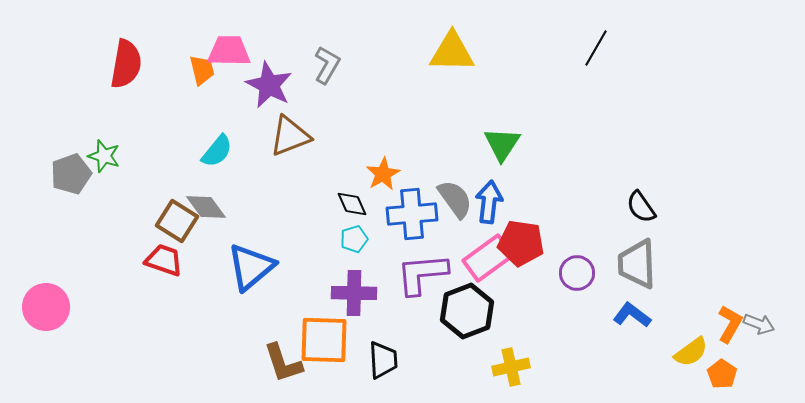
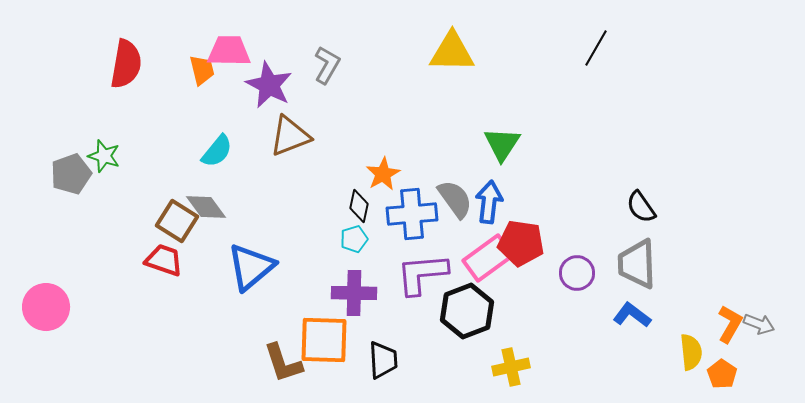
black diamond: moved 7 px right, 2 px down; rotated 36 degrees clockwise
yellow semicircle: rotated 60 degrees counterclockwise
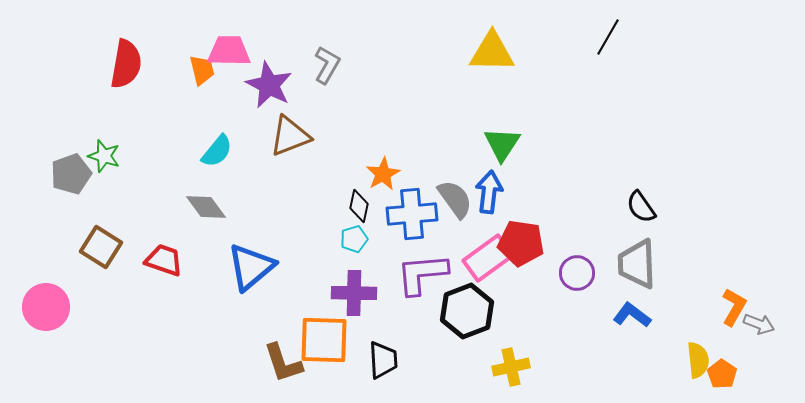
black line: moved 12 px right, 11 px up
yellow triangle: moved 40 px right
blue arrow: moved 10 px up
brown square: moved 76 px left, 26 px down
orange L-shape: moved 4 px right, 17 px up
yellow semicircle: moved 7 px right, 8 px down
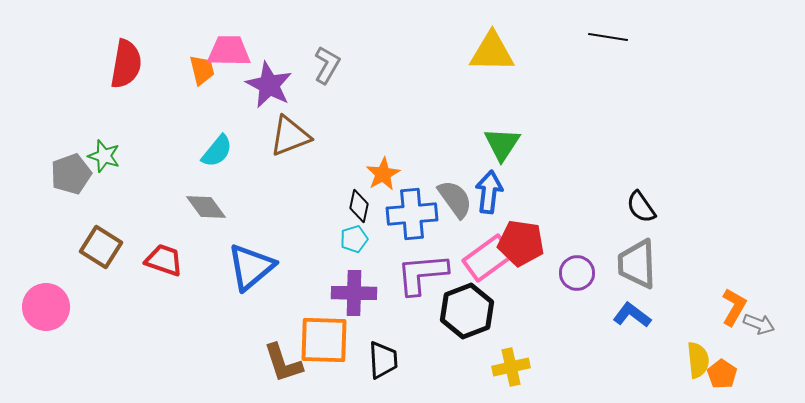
black line: rotated 69 degrees clockwise
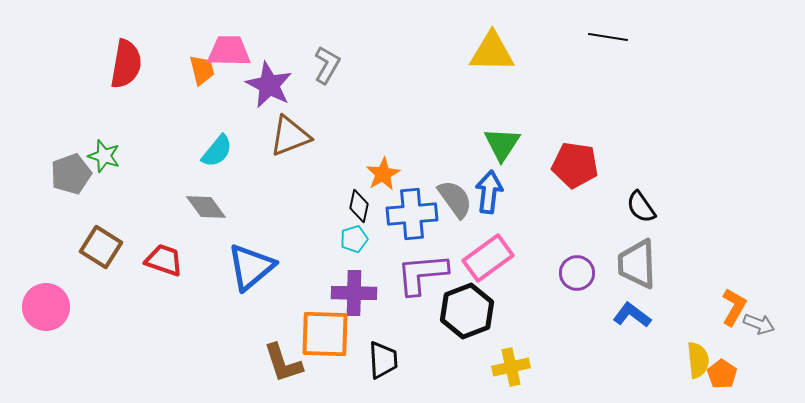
red pentagon: moved 54 px right, 78 px up
orange square: moved 1 px right, 6 px up
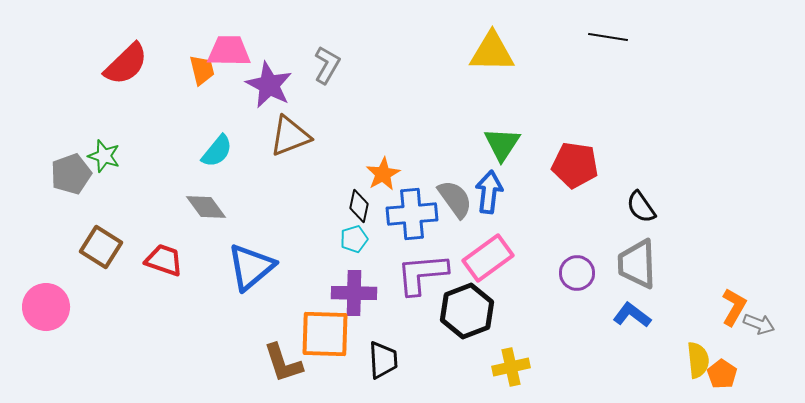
red semicircle: rotated 36 degrees clockwise
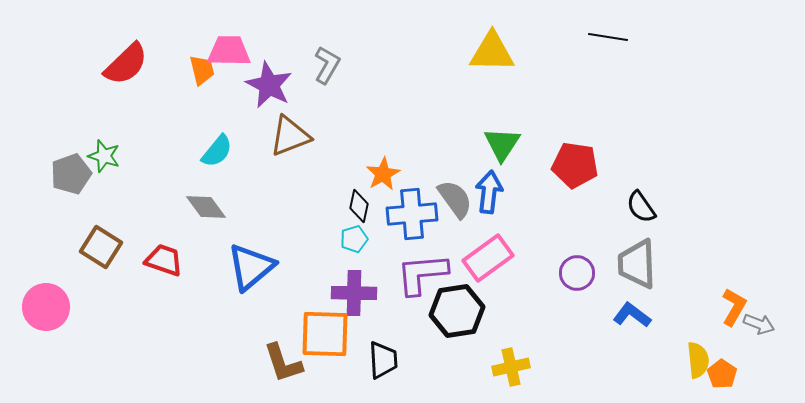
black hexagon: moved 10 px left; rotated 12 degrees clockwise
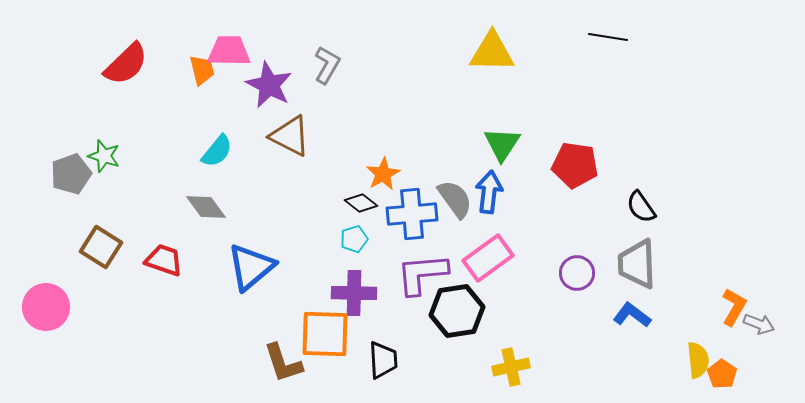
brown triangle: rotated 48 degrees clockwise
black diamond: moved 2 px right, 3 px up; rotated 64 degrees counterclockwise
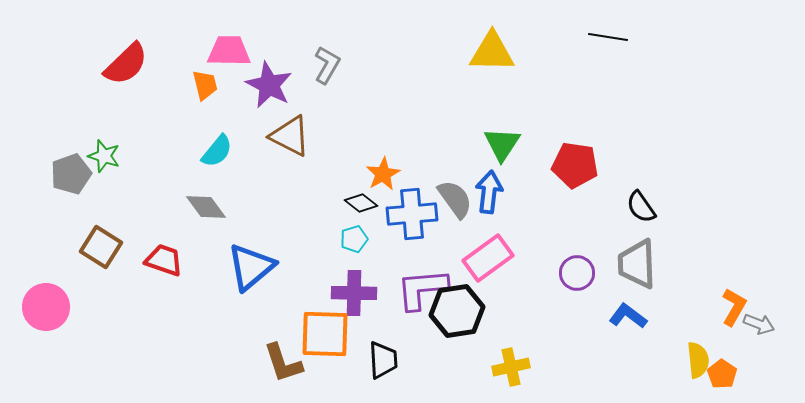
orange trapezoid: moved 3 px right, 15 px down
purple L-shape: moved 15 px down
blue L-shape: moved 4 px left, 1 px down
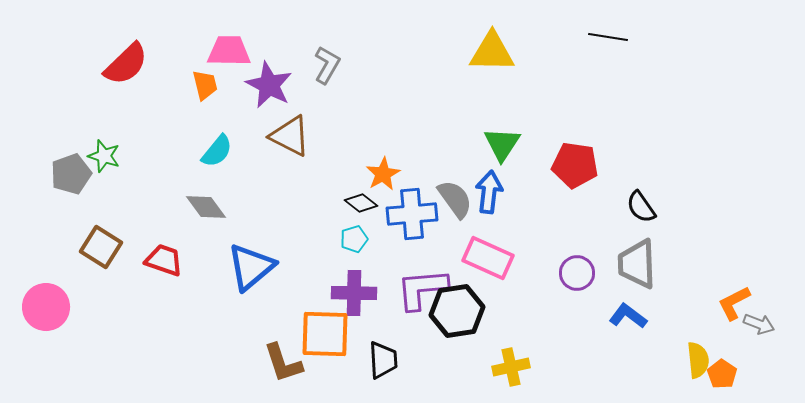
pink rectangle: rotated 60 degrees clockwise
orange L-shape: moved 4 px up; rotated 147 degrees counterclockwise
